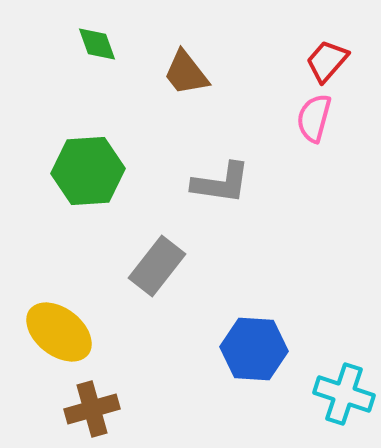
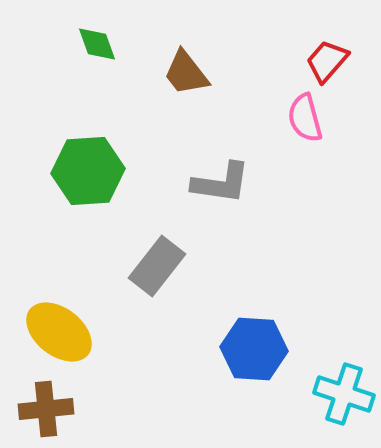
pink semicircle: moved 9 px left; rotated 30 degrees counterclockwise
brown cross: moved 46 px left; rotated 10 degrees clockwise
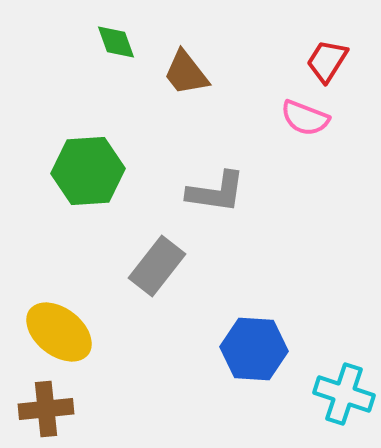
green diamond: moved 19 px right, 2 px up
red trapezoid: rotated 9 degrees counterclockwise
pink semicircle: rotated 54 degrees counterclockwise
gray L-shape: moved 5 px left, 9 px down
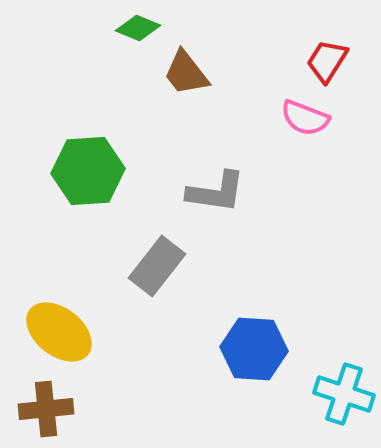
green diamond: moved 22 px right, 14 px up; rotated 48 degrees counterclockwise
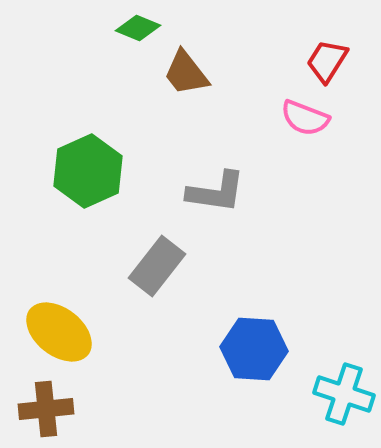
green hexagon: rotated 20 degrees counterclockwise
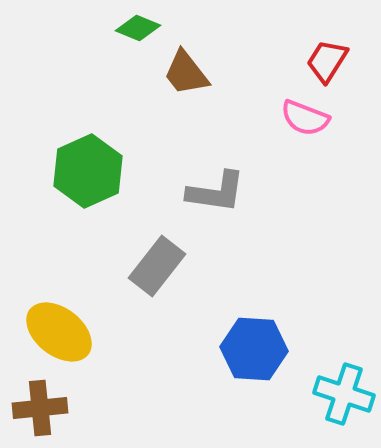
brown cross: moved 6 px left, 1 px up
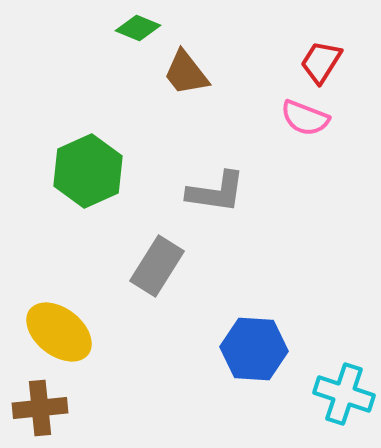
red trapezoid: moved 6 px left, 1 px down
gray rectangle: rotated 6 degrees counterclockwise
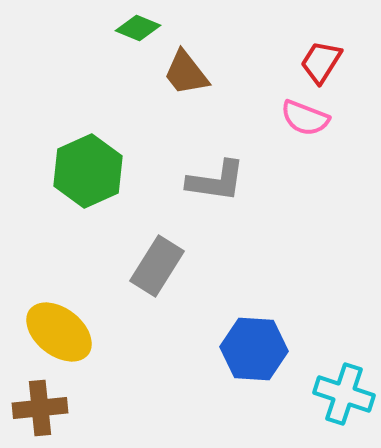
gray L-shape: moved 11 px up
